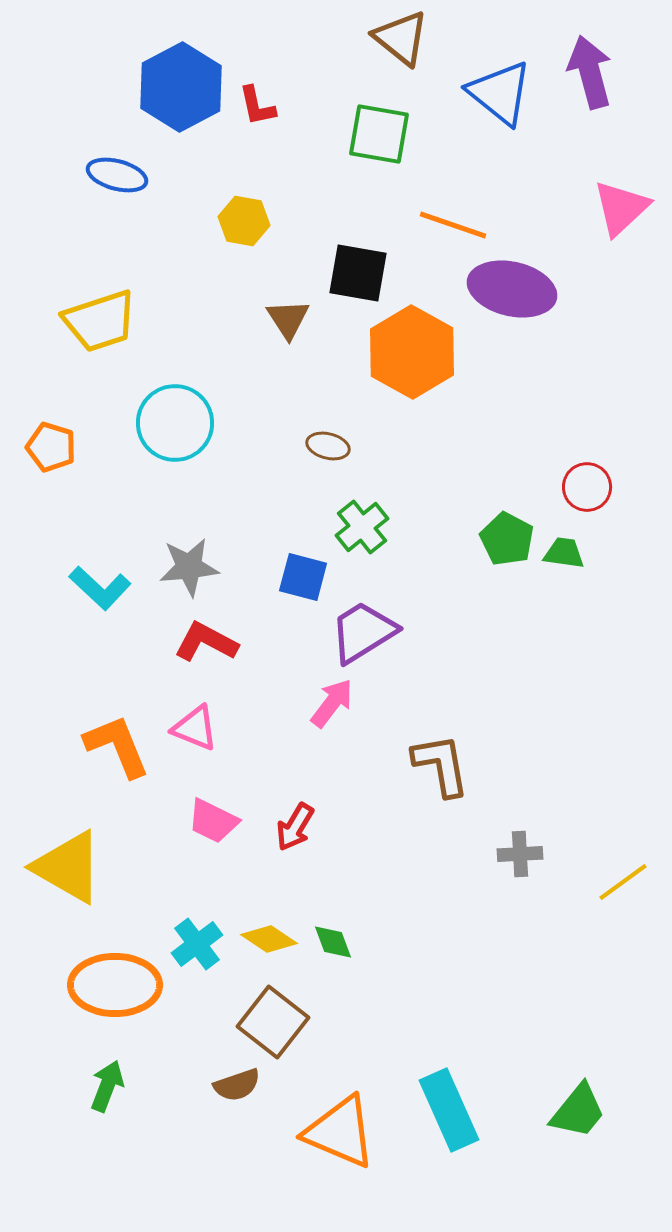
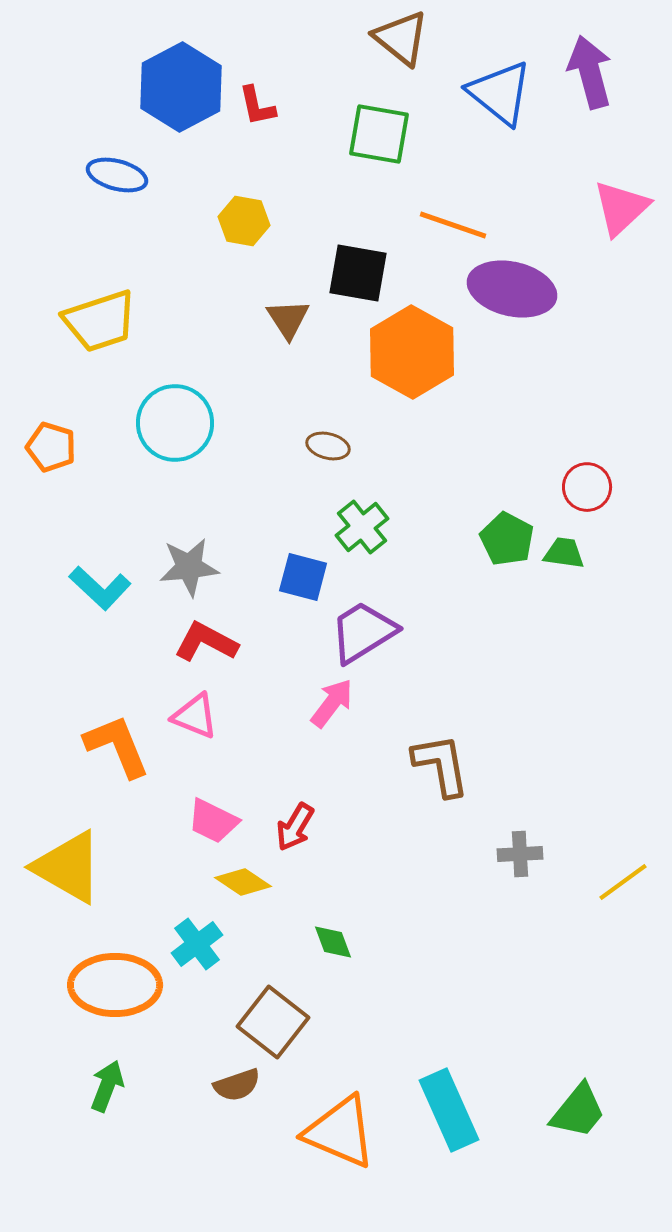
pink triangle at (195, 728): moved 12 px up
yellow diamond at (269, 939): moved 26 px left, 57 px up
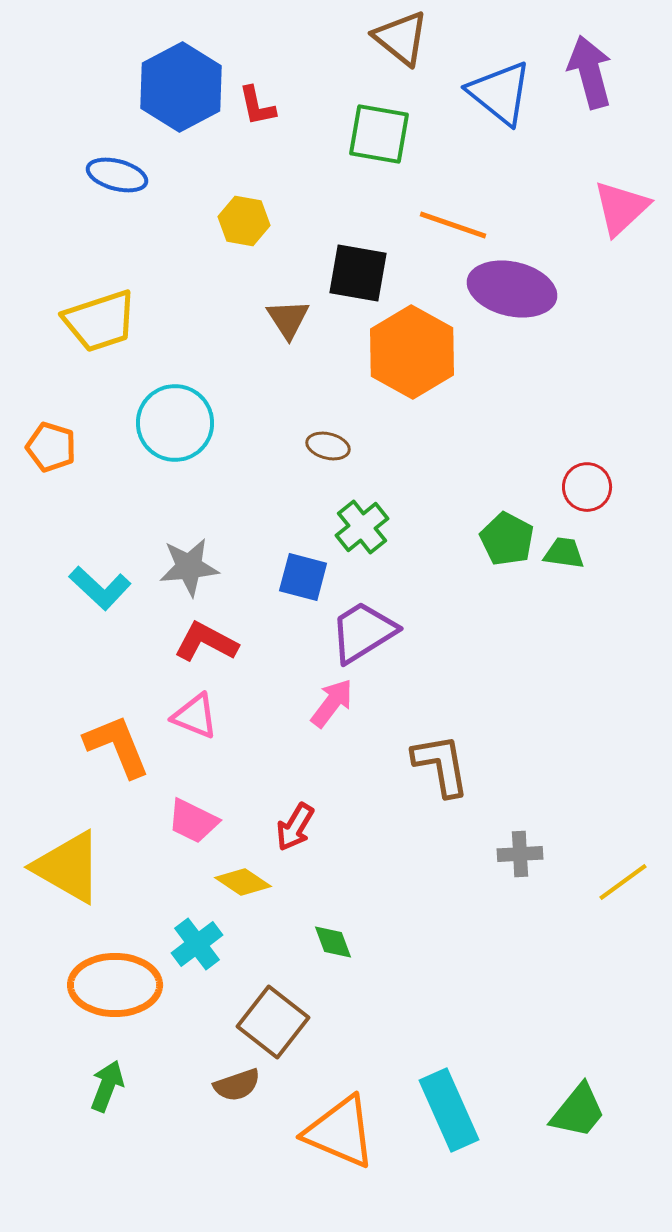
pink trapezoid at (213, 821): moved 20 px left
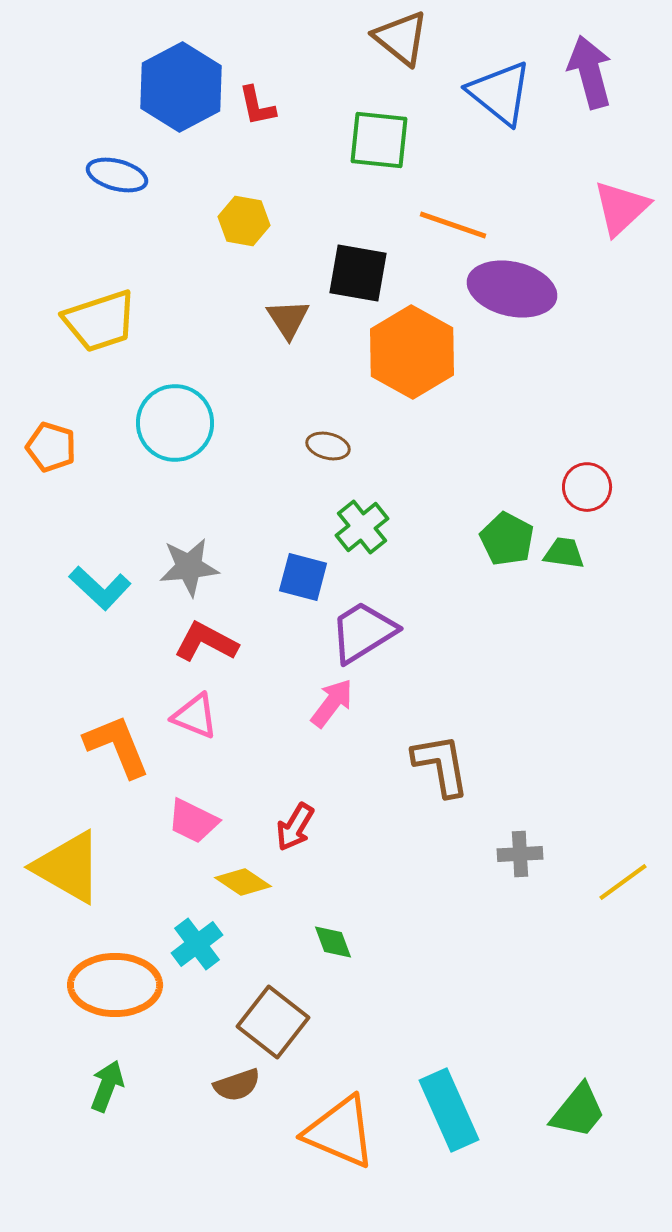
green square at (379, 134): moved 6 px down; rotated 4 degrees counterclockwise
